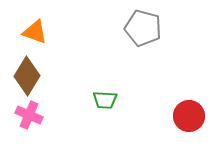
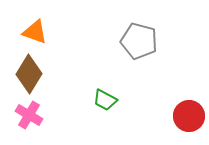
gray pentagon: moved 4 px left, 13 px down
brown diamond: moved 2 px right, 2 px up
green trapezoid: rotated 25 degrees clockwise
pink cross: rotated 8 degrees clockwise
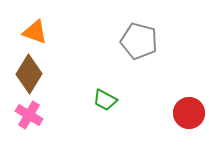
red circle: moved 3 px up
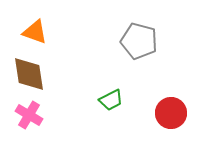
brown diamond: rotated 39 degrees counterclockwise
green trapezoid: moved 6 px right; rotated 55 degrees counterclockwise
red circle: moved 18 px left
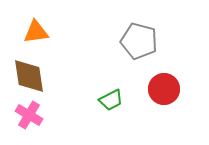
orange triangle: moved 1 px right; rotated 28 degrees counterclockwise
brown diamond: moved 2 px down
red circle: moved 7 px left, 24 px up
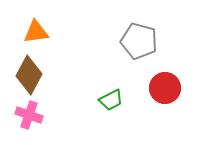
brown diamond: moved 1 px up; rotated 36 degrees clockwise
red circle: moved 1 px right, 1 px up
pink cross: rotated 12 degrees counterclockwise
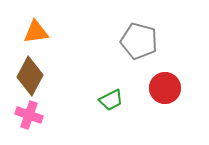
brown diamond: moved 1 px right, 1 px down
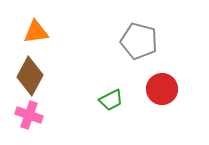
red circle: moved 3 px left, 1 px down
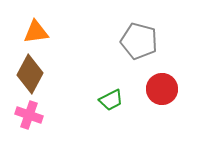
brown diamond: moved 2 px up
